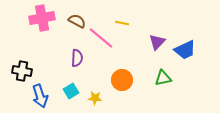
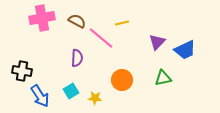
yellow line: rotated 24 degrees counterclockwise
blue arrow: rotated 15 degrees counterclockwise
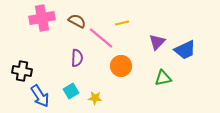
orange circle: moved 1 px left, 14 px up
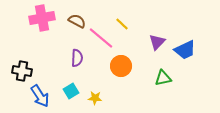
yellow line: moved 1 px down; rotated 56 degrees clockwise
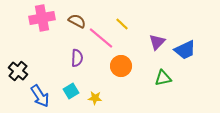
black cross: moved 4 px left; rotated 30 degrees clockwise
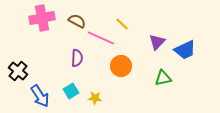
pink line: rotated 16 degrees counterclockwise
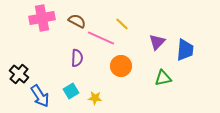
blue trapezoid: rotated 60 degrees counterclockwise
black cross: moved 1 px right, 3 px down
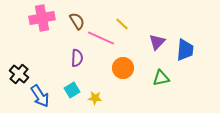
brown semicircle: rotated 30 degrees clockwise
orange circle: moved 2 px right, 2 px down
green triangle: moved 2 px left
cyan square: moved 1 px right, 1 px up
